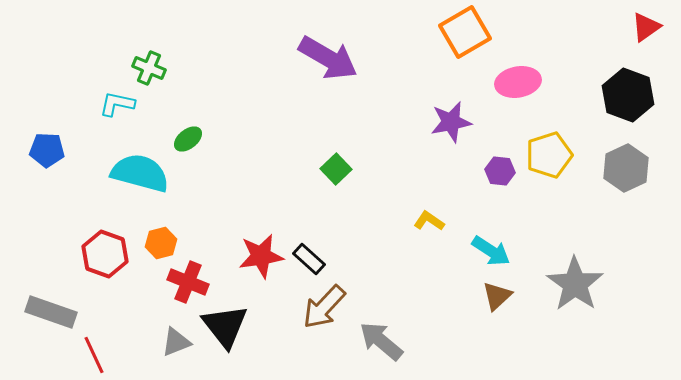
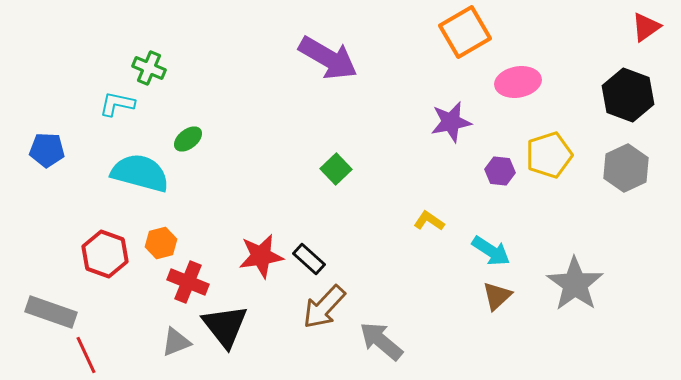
red line: moved 8 px left
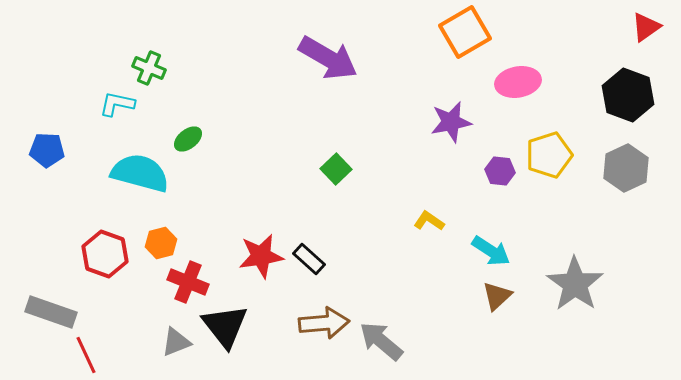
brown arrow: moved 16 px down; rotated 138 degrees counterclockwise
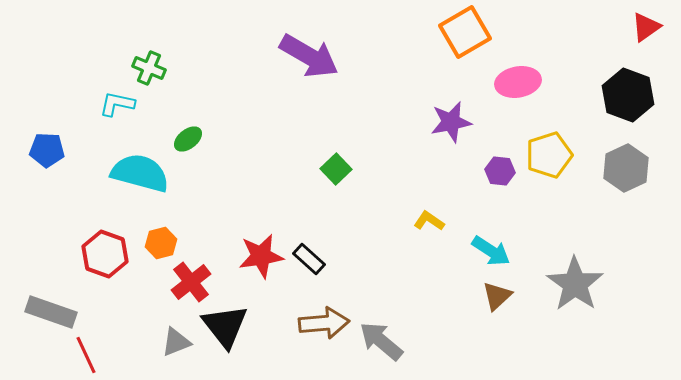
purple arrow: moved 19 px left, 2 px up
red cross: moved 3 px right; rotated 30 degrees clockwise
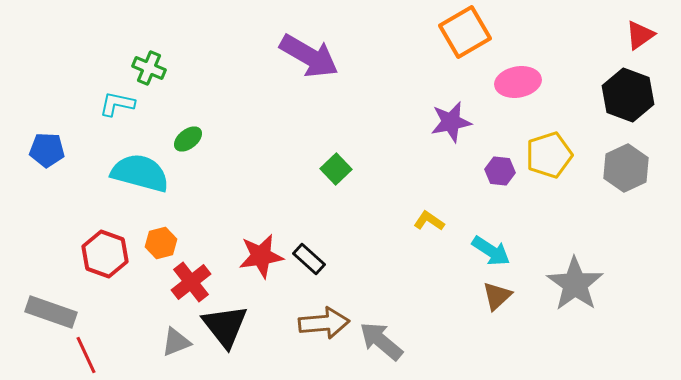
red triangle: moved 6 px left, 8 px down
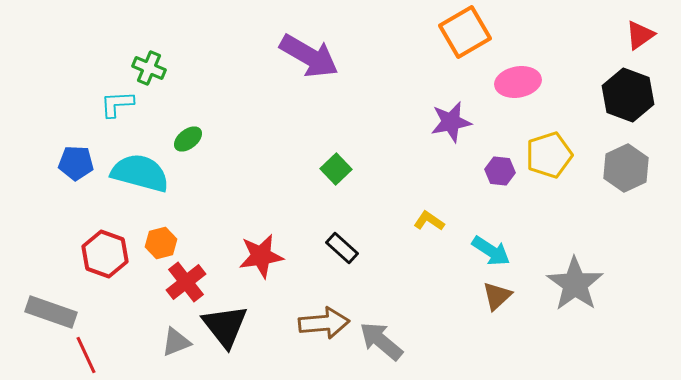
cyan L-shape: rotated 15 degrees counterclockwise
blue pentagon: moved 29 px right, 13 px down
black rectangle: moved 33 px right, 11 px up
red cross: moved 5 px left
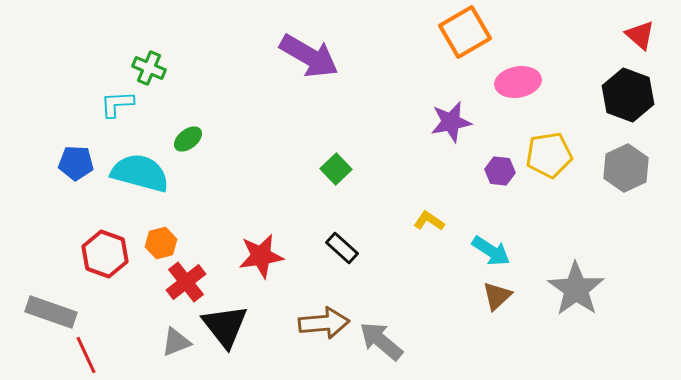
red triangle: rotated 44 degrees counterclockwise
yellow pentagon: rotated 9 degrees clockwise
gray star: moved 1 px right, 5 px down
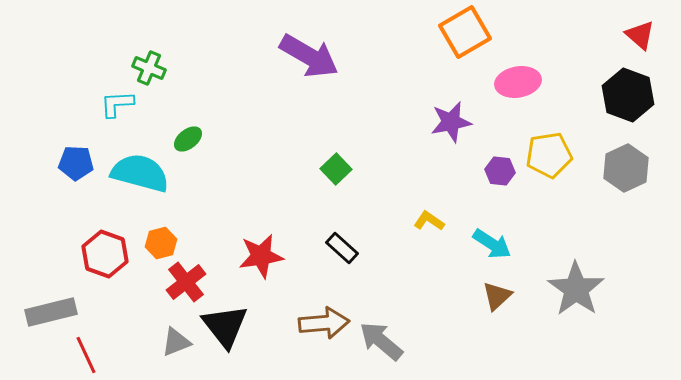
cyan arrow: moved 1 px right, 7 px up
gray rectangle: rotated 33 degrees counterclockwise
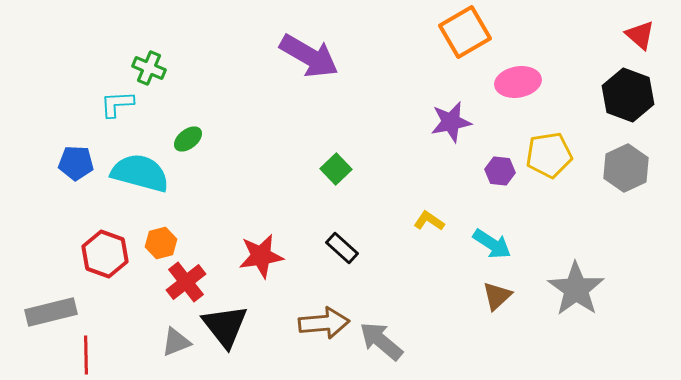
red line: rotated 24 degrees clockwise
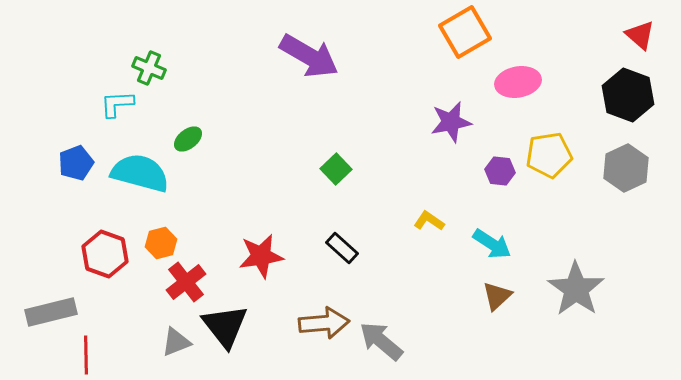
blue pentagon: rotated 24 degrees counterclockwise
